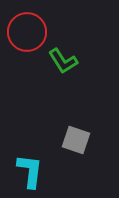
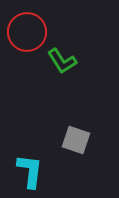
green L-shape: moved 1 px left
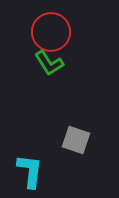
red circle: moved 24 px right
green L-shape: moved 13 px left, 2 px down
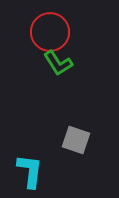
red circle: moved 1 px left
green L-shape: moved 9 px right
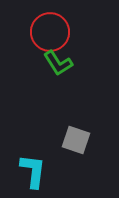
cyan L-shape: moved 3 px right
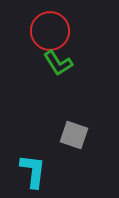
red circle: moved 1 px up
gray square: moved 2 px left, 5 px up
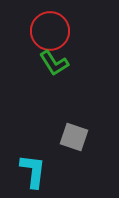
green L-shape: moved 4 px left
gray square: moved 2 px down
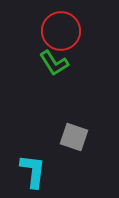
red circle: moved 11 px right
